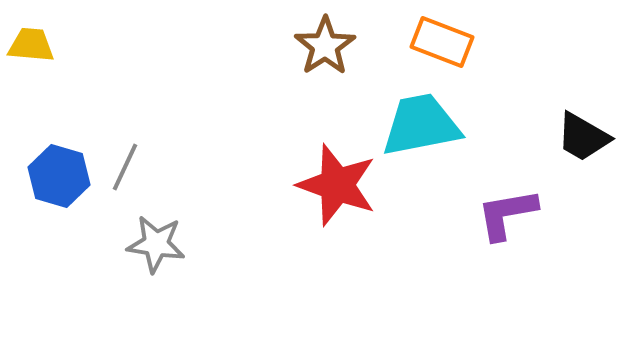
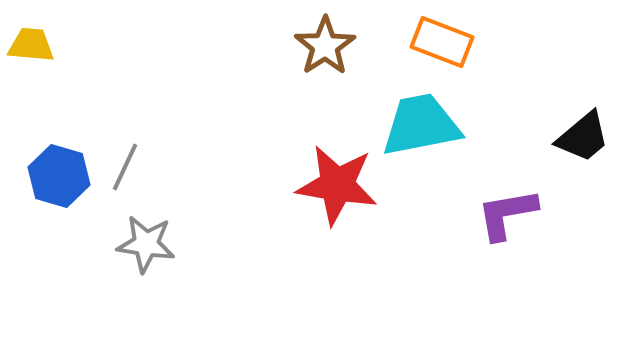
black trapezoid: rotated 70 degrees counterclockwise
red star: rotated 10 degrees counterclockwise
gray star: moved 10 px left
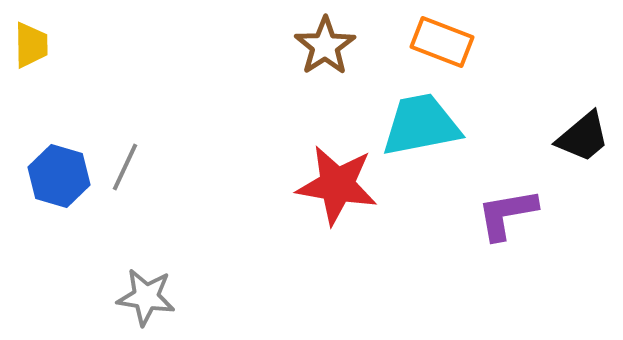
yellow trapezoid: rotated 84 degrees clockwise
gray star: moved 53 px down
